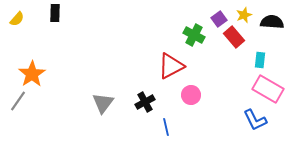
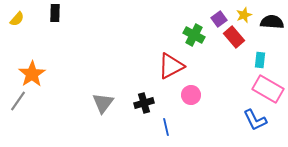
black cross: moved 1 px left, 1 px down; rotated 12 degrees clockwise
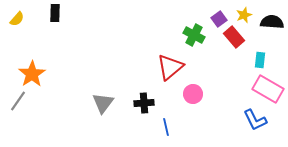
red triangle: moved 1 px left, 1 px down; rotated 12 degrees counterclockwise
pink circle: moved 2 px right, 1 px up
black cross: rotated 12 degrees clockwise
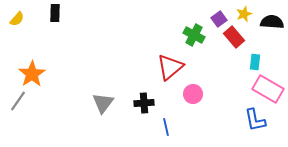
yellow star: moved 1 px up
cyan rectangle: moved 5 px left, 2 px down
blue L-shape: rotated 15 degrees clockwise
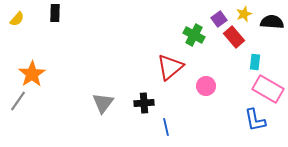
pink circle: moved 13 px right, 8 px up
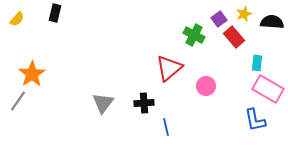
black rectangle: rotated 12 degrees clockwise
cyan rectangle: moved 2 px right, 1 px down
red triangle: moved 1 px left, 1 px down
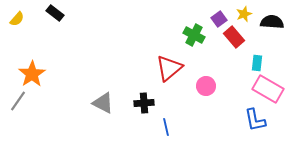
black rectangle: rotated 66 degrees counterclockwise
gray triangle: rotated 40 degrees counterclockwise
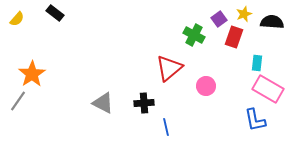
red rectangle: rotated 60 degrees clockwise
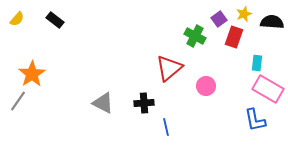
black rectangle: moved 7 px down
green cross: moved 1 px right, 1 px down
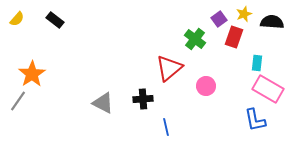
green cross: moved 3 px down; rotated 10 degrees clockwise
black cross: moved 1 px left, 4 px up
